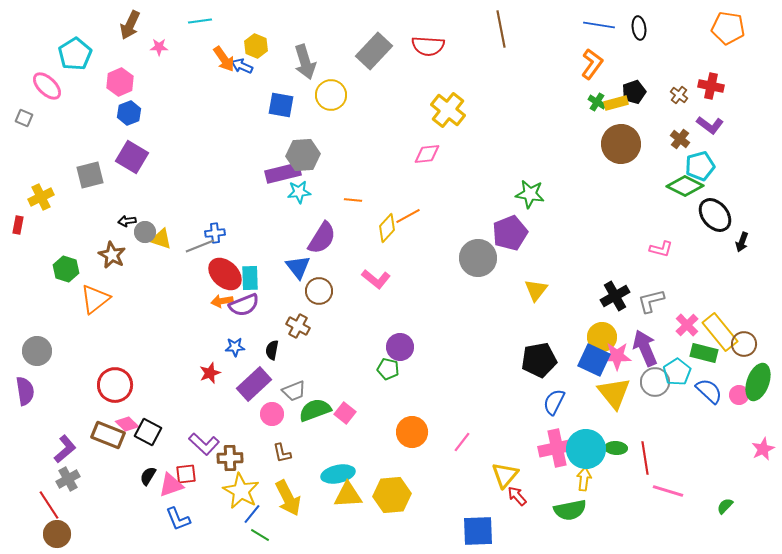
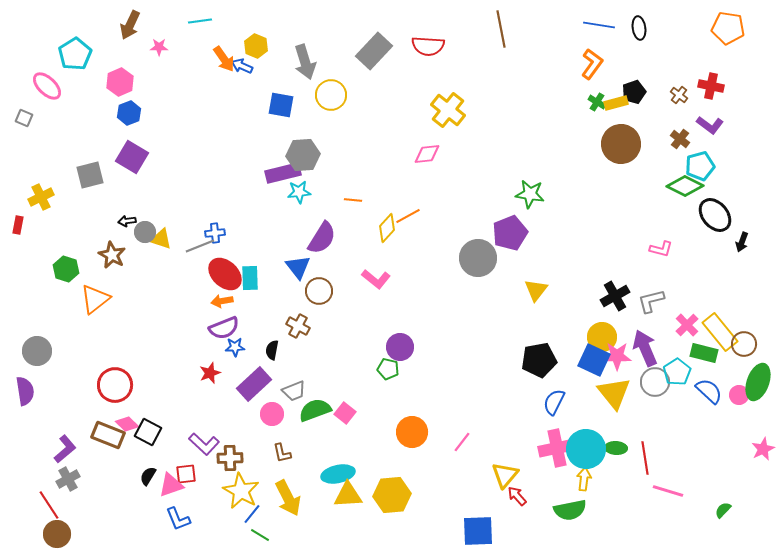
purple semicircle at (244, 305): moved 20 px left, 23 px down
green semicircle at (725, 506): moved 2 px left, 4 px down
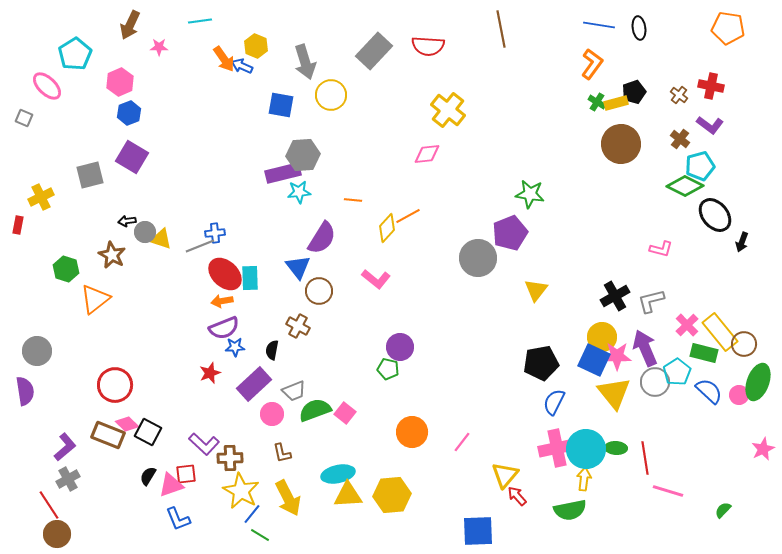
black pentagon at (539, 360): moved 2 px right, 3 px down
purple L-shape at (65, 449): moved 2 px up
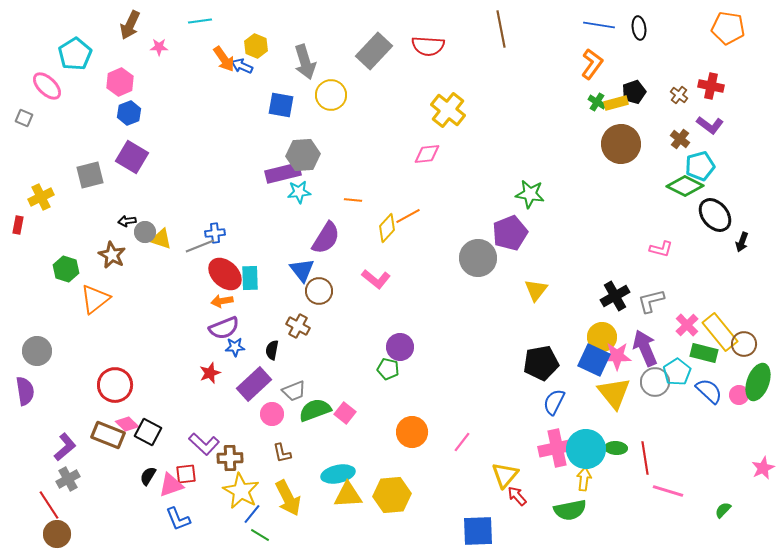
purple semicircle at (322, 238): moved 4 px right
blue triangle at (298, 267): moved 4 px right, 3 px down
pink star at (763, 449): moved 19 px down
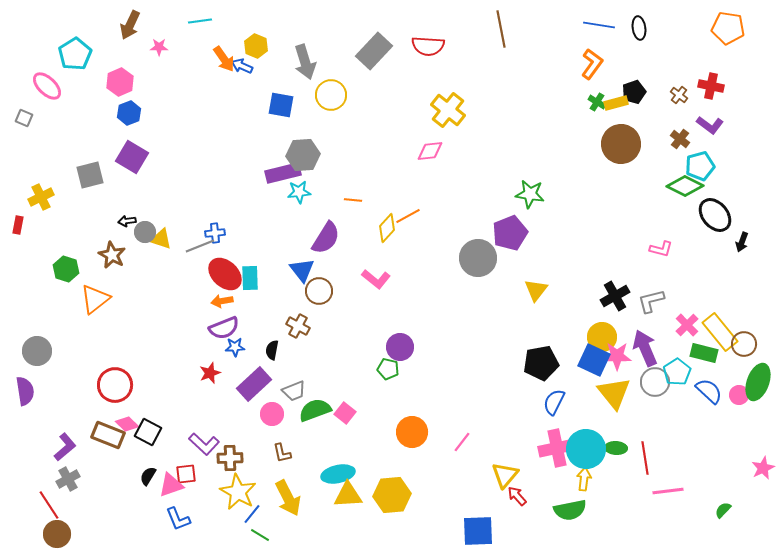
pink diamond at (427, 154): moved 3 px right, 3 px up
yellow star at (241, 491): moved 3 px left, 1 px down
pink line at (668, 491): rotated 24 degrees counterclockwise
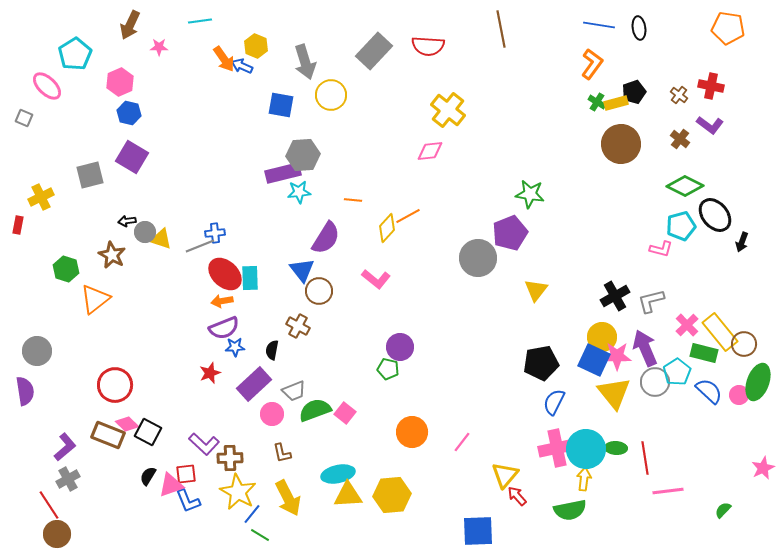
blue hexagon at (129, 113): rotated 25 degrees counterclockwise
cyan pentagon at (700, 166): moved 19 px left, 60 px down
blue L-shape at (178, 519): moved 10 px right, 18 px up
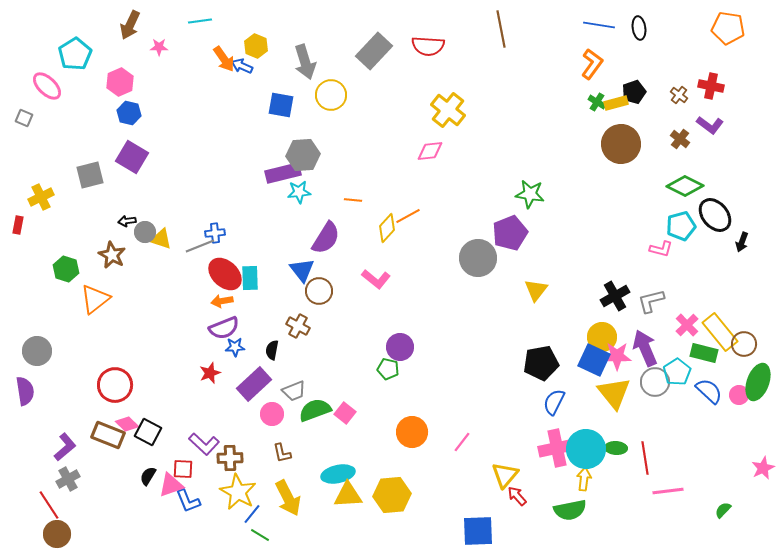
red square at (186, 474): moved 3 px left, 5 px up; rotated 10 degrees clockwise
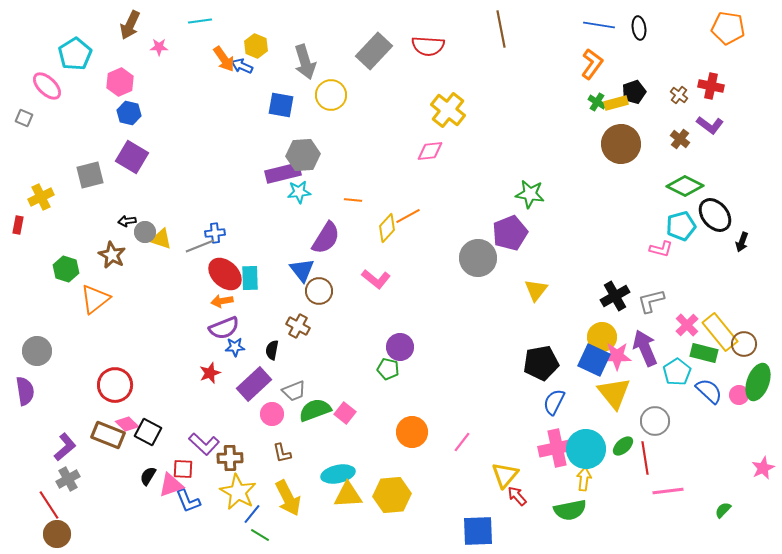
gray circle at (655, 382): moved 39 px down
green ellipse at (616, 448): moved 7 px right, 2 px up; rotated 45 degrees counterclockwise
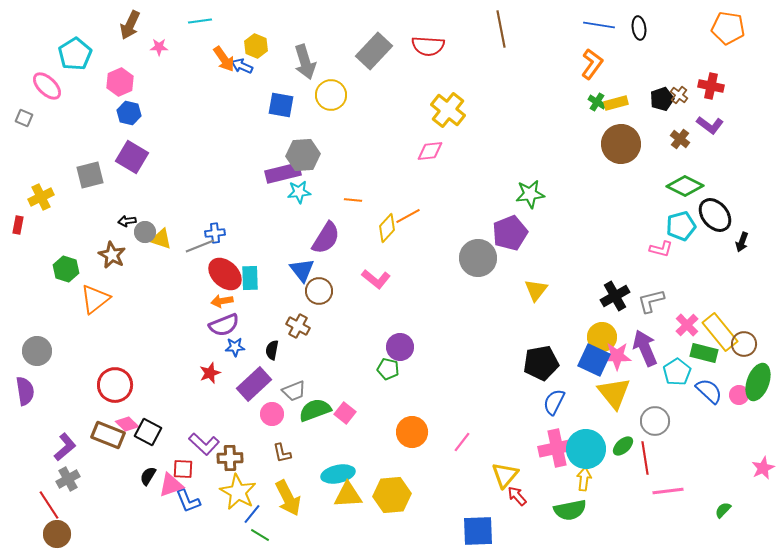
black pentagon at (634, 92): moved 28 px right, 7 px down
green star at (530, 194): rotated 16 degrees counterclockwise
purple semicircle at (224, 328): moved 3 px up
